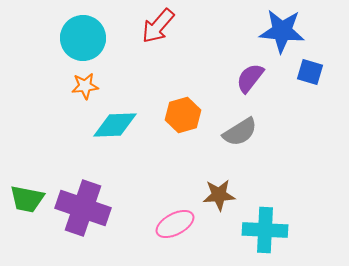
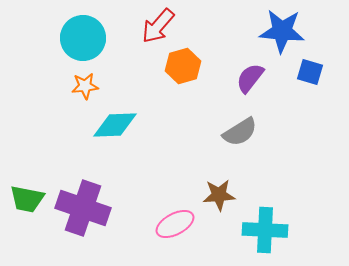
orange hexagon: moved 49 px up
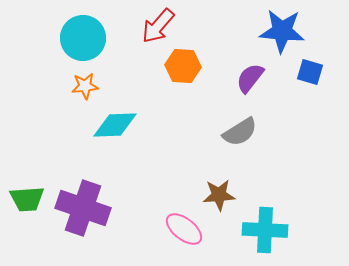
orange hexagon: rotated 20 degrees clockwise
green trapezoid: rotated 15 degrees counterclockwise
pink ellipse: moved 9 px right, 5 px down; rotated 66 degrees clockwise
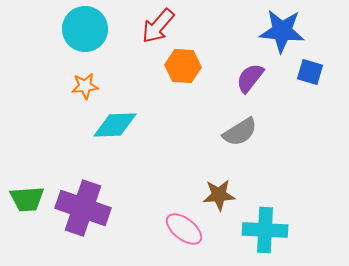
cyan circle: moved 2 px right, 9 px up
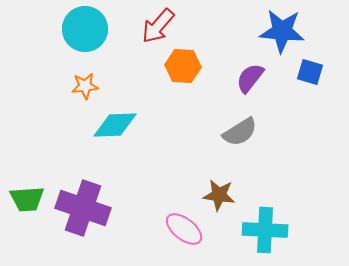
brown star: rotated 12 degrees clockwise
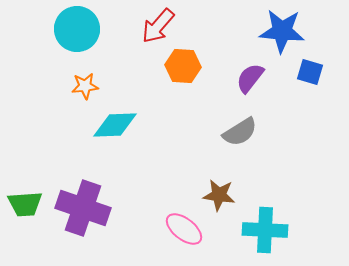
cyan circle: moved 8 px left
green trapezoid: moved 2 px left, 5 px down
